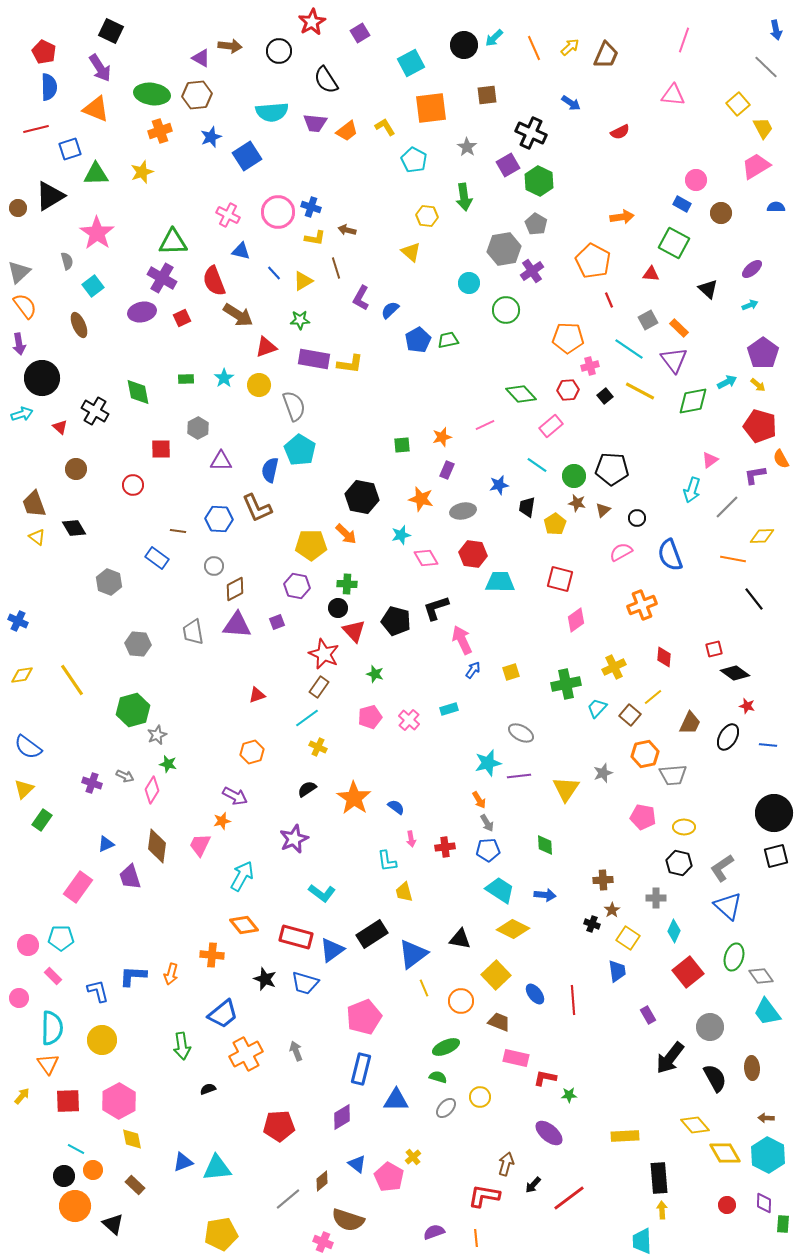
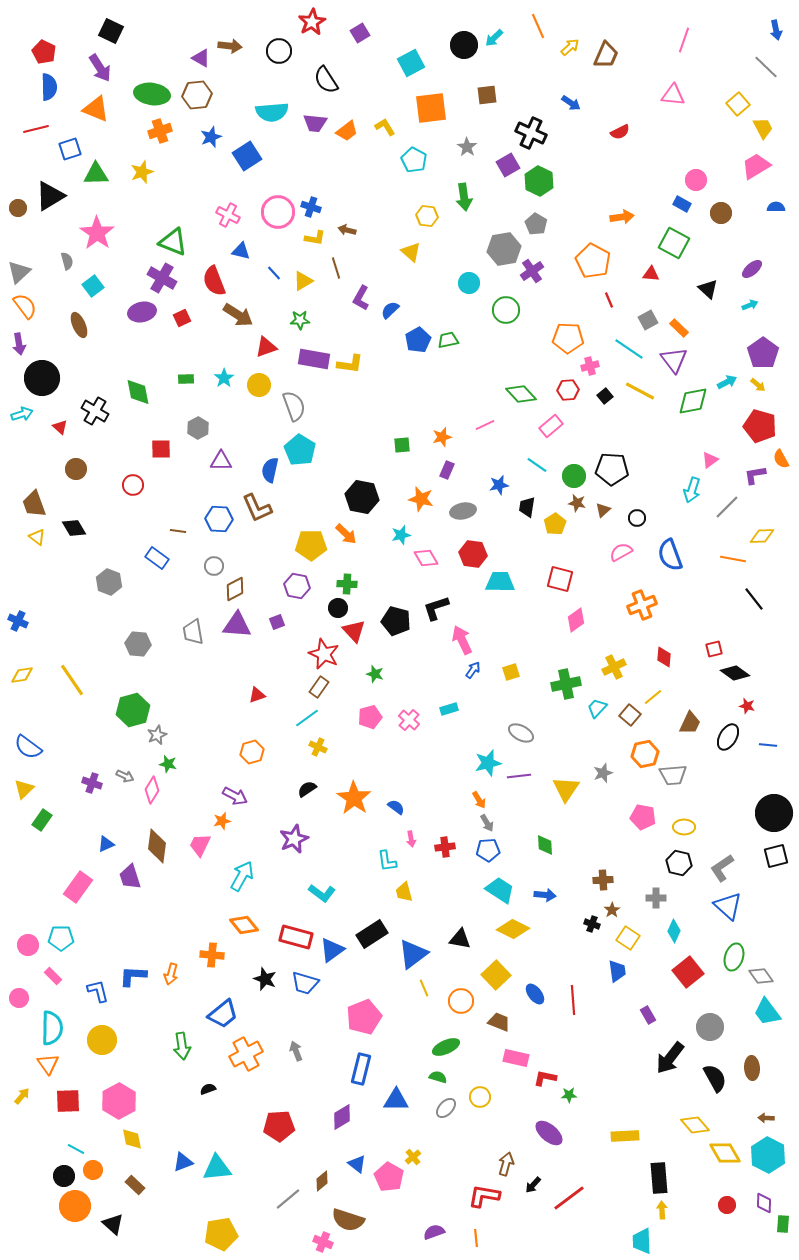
orange line at (534, 48): moved 4 px right, 22 px up
green triangle at (173, 242): rotated 24 degrees clockwise
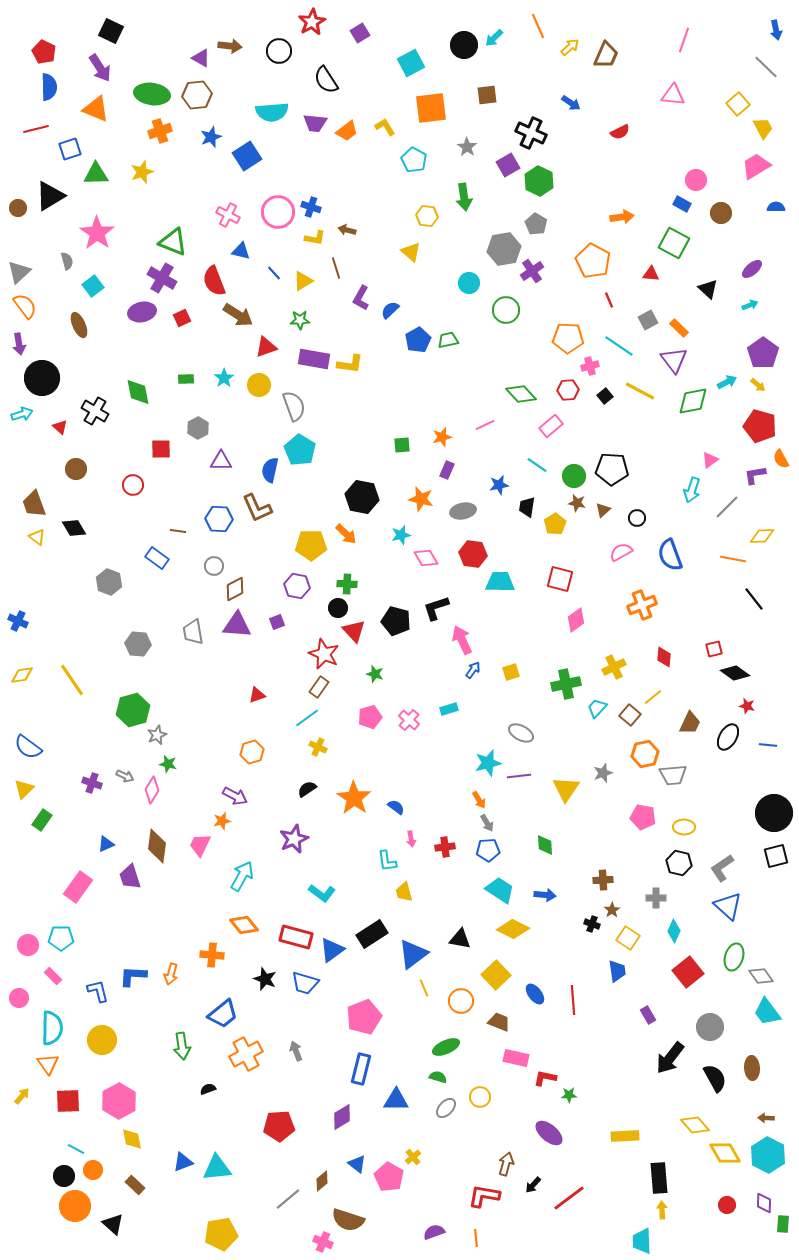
cyan line at (629, 349): moved 10 px left, 3 px up
